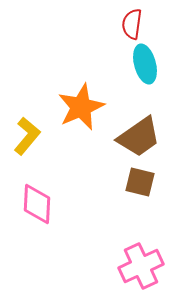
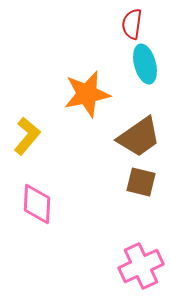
orange star: moved 6 px right, 13 px up; rotated 12 degrees clockwise
brown square: moved 1 px right
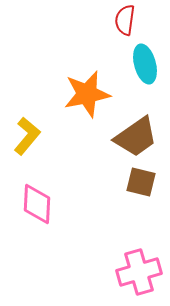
red semicircle: moved 7 px left, 4 px up
brown trapezoid: moved 3 px left
pink cross: moved 2 px left, 6 px down; rotated 9 degrees clockwise
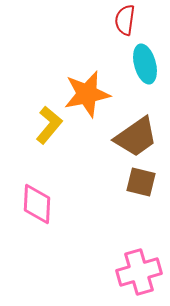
yellow L-shape: moved 22 px right, 11 px up
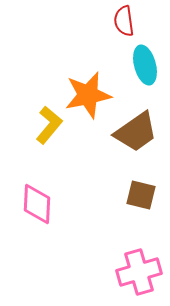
red semicircle: moved 1 px left, 1 px down; rotated 16 degrees counterclockwise
cyan ellipse: moved 1 px down
orange star: moved 1 px right, 1 px down
brown trapezoid: moved 5 px up
brown square: moved 13 px down
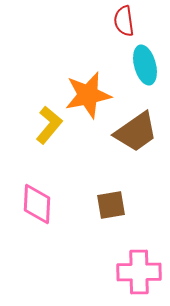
brown square: moved 30 px left, 10 px down; rotated 24 degrees counterclockwise
pink cross: rotated 15 degrees clockwise
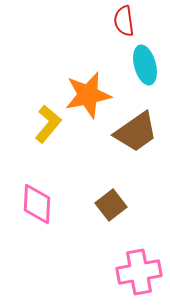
yellow L-shape: moved 1 px left, 1 px up
brown square: rotated 28 degrees counterclockwise
pink cross: rotated 9 degrees counterclockwise
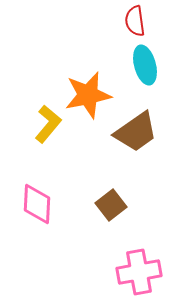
red semicircle: moved 11 px right
